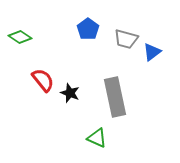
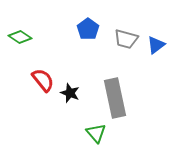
blue triangle: moved 4 px right, 7 px up
gray rectangle: moved 1 px down
green triangle: moved 1 px left, 5 px up; rotated 25 degrees clockwise
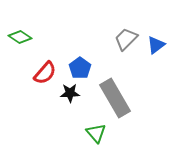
blue pentagon: moved 8 px left, 39 px down
gray trapezoid: rotated 120 degrees clockwise
red semicircle: moved 2 px right, 7 px up; rotated 80 degrees clockwise
black star: rotated 24 degrees counterclockwise
gray rectangle: rotated 18 degrees counterclockwise
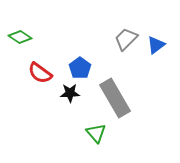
red semicircle: moved 5 px left; rotated 85 degrees clockwise
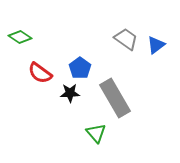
gray trapezoid: rotated 80 degrees clockwise
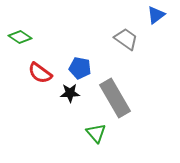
blue triangle: moved 30 px up
blue pentagon: rotated 25 degrees counterclockwise
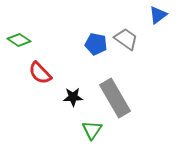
blue triangle: moved 2 px right
green diamond: moved 1 px left, 3 px down
blue pentagon: moved 16 px right, 24 px up
red semicircle: rotated 10 degrees clockwise
black star: moved 3 px right, 4 px down
green triangle: moved 4 px left, 3 px up; rotated 15 degrees clockwise
